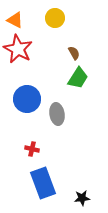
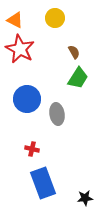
red star: moved 2 px right
brown semicircle: moved 1 px up
black star: moved 3 px right
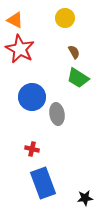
yellow circle: moved 10 px right
green trapezoid: rotated 90 degrees clockwise
blue circle: moved 5 px right, 2 px up
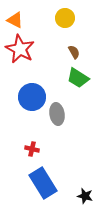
blue rectangle: rotated 12 degrees counterclockwise
black star: moved 2 px up; rotated 21 degrees clockwise
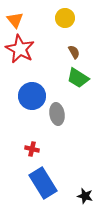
orange triangle: rotated 24 degrees clockwise
blue circle: moved 1 px up
